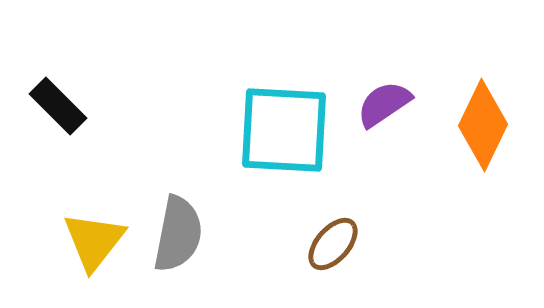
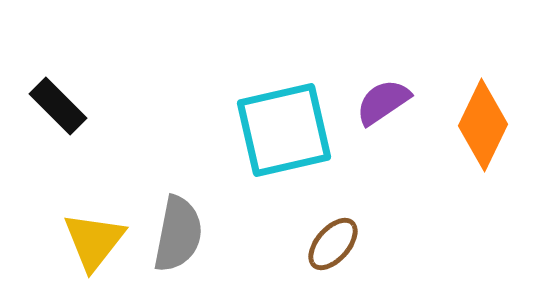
purple semicircle: moved 1 px left, 2 px up
cyan square: rotated 16 degrees counterclockwise
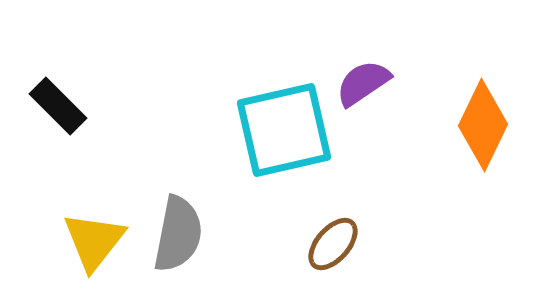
purple semicircle: moved 20 px left, 19 px up
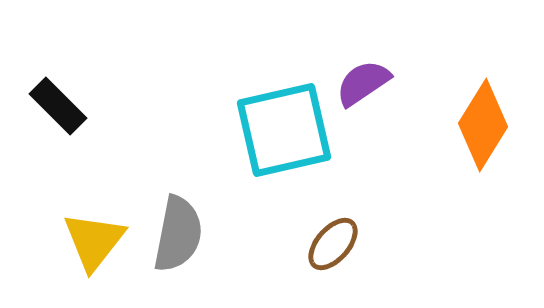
orange diamond: rotated 6 degrees clockwise
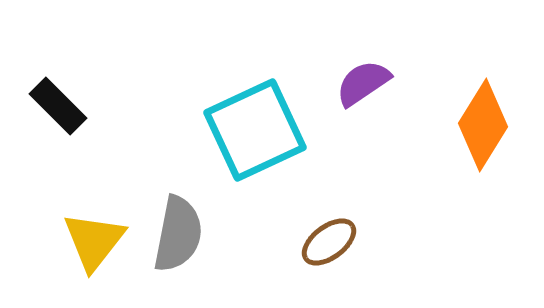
cyan square: moved 29 px left; rotated 12 degrees counterclockwise
brown ellipse: moved 4 px left, 2 px up; rotated 12 degrees clockwise
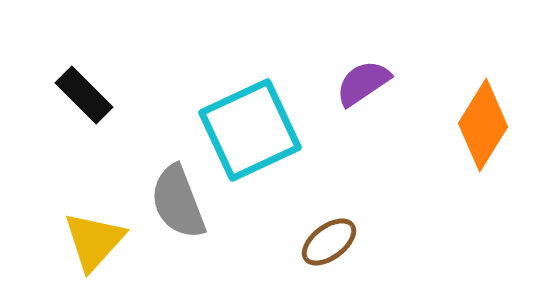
black rectangle: moved 26 px right, 11 px up
cyan square: moved 5 px left
gray semicircle: moved 32 px up; rotated 148 degrees clockwise
yellow triangle: rotated 4 degrees clockwise
